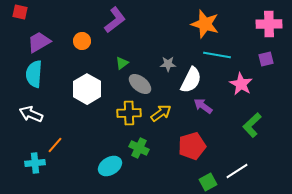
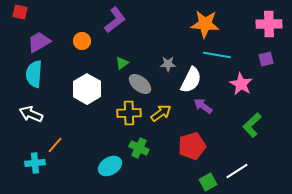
orange star: rotated 12 degrees counterclockwise
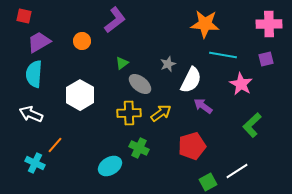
red square: moved 4 px right, 4 px down
cyan line: moved 6 px right
gray star: rotated 21 degrees counterclockwise
white hexagon: moved 7 px left, 6 px down
cyan cross: rotated 30 degrees clockwise
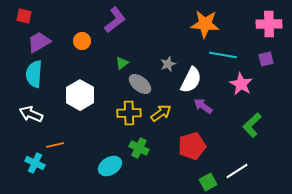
orange line: rotated 36 degrees clockwise
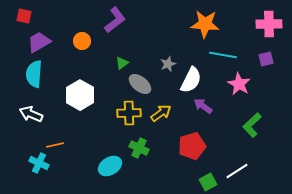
pink star: moved 2 px left
cyan cross: moved 4 px right
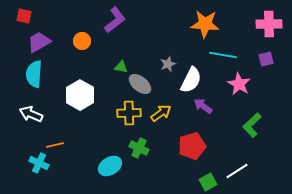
green triangle: moved 1 px left, 4 px down; rotated 48 degrees clockwise
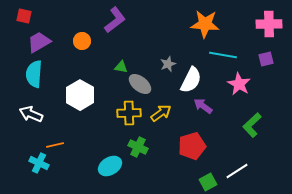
green cross: moved 1 px left, 1 px up
